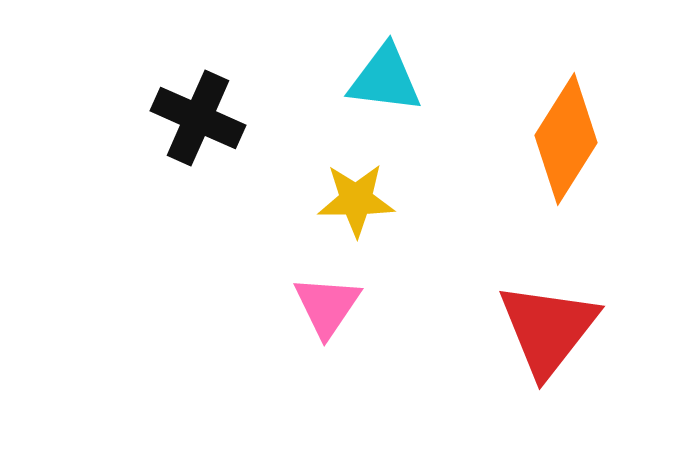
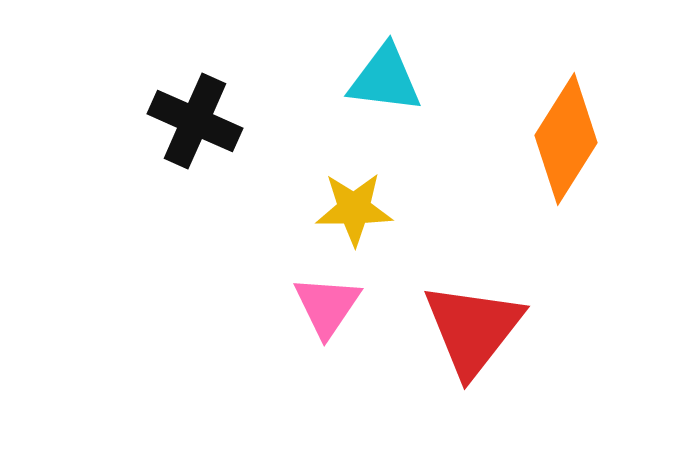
black cross: moved 3 px left, 3 px down
yellow star: moved 2 px left, 9 px down
red triangle: moved 75 px left
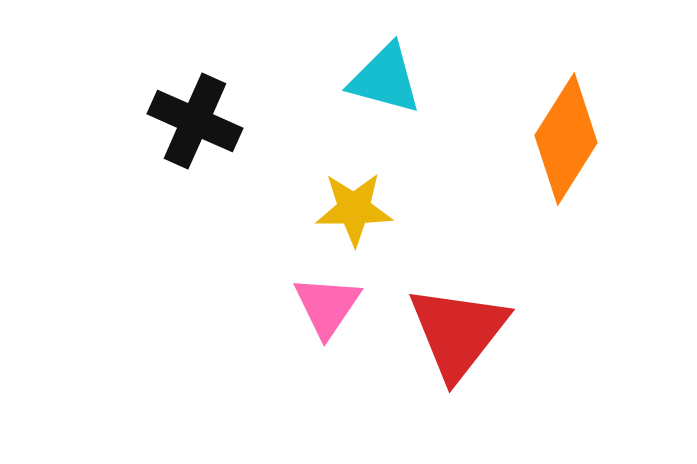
cyan triangle: rotated 8 degrees clockwise
red triangle: moved 15 px left, 3 px down
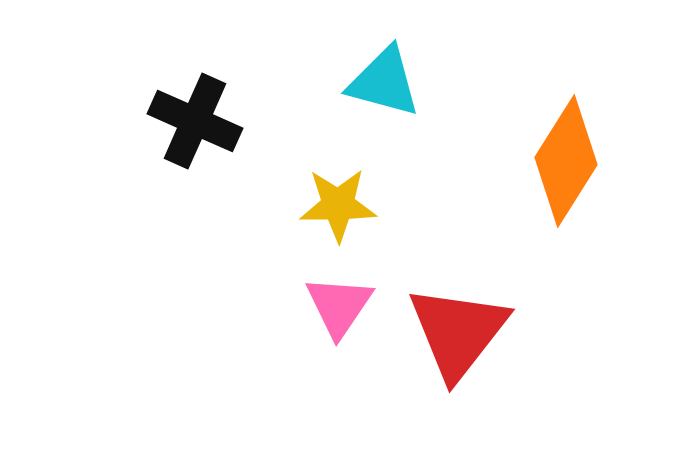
cyan triangle: moved 1 px left, 3 px down
orange diamond: moved 22 px down
yellow star: moved 16 px left, 4 px up
pink triangle: moved 12 px right
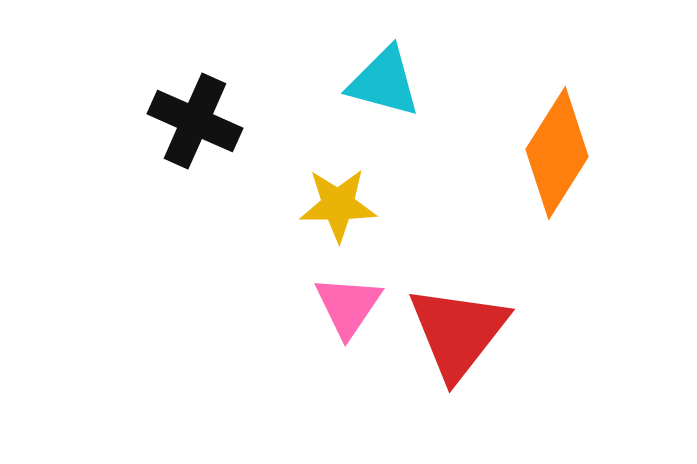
orange diamond: moved 9 px left, 8 px up
pink triangle: moved 9 px right
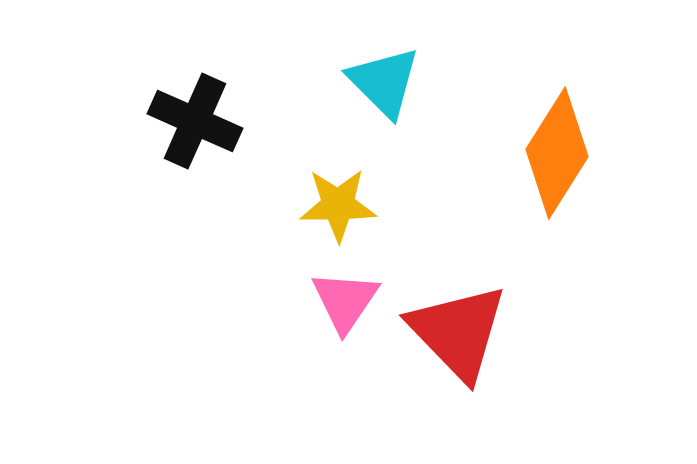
cyan triangle: rotated 30 degrees clockwise
pink triangle: moved 3 px left, 5 px up
red triangle: rotated 22 degrees counterclockwise
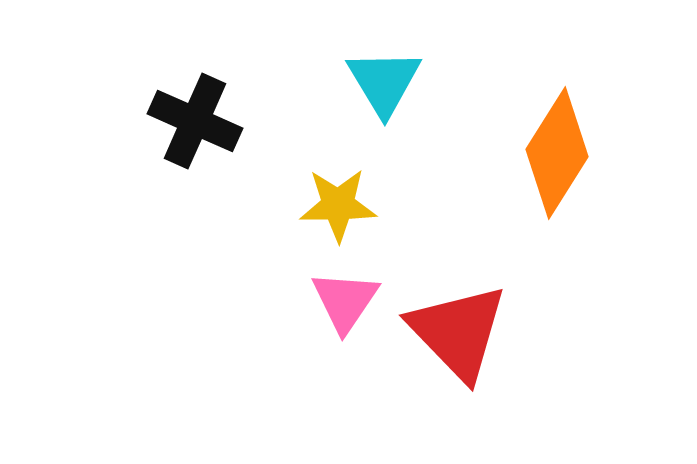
cyan triangle: rotated 14 degrees clockwise
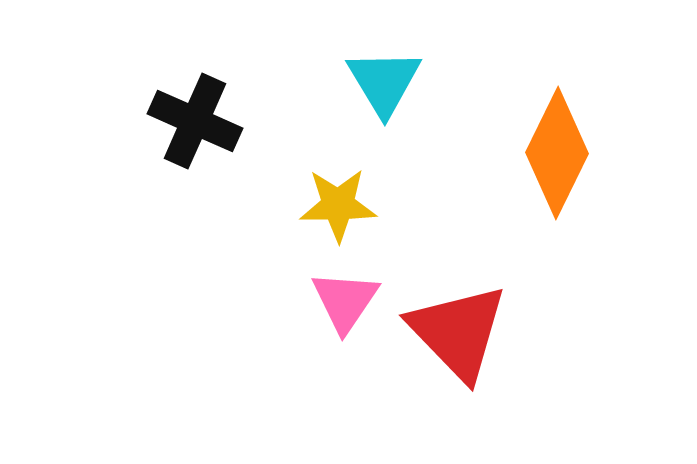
orange diamond: rotated 6 degrees counterclockwise
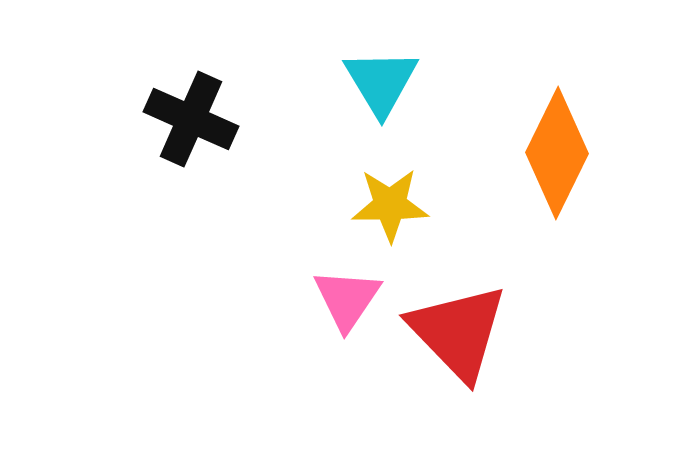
cyan triangle: moved 3 px left
black cross: moved 4 px left, 2 px up
yellow star: moved 52 px right
pink triangle: moved 2 px right, 2 px up
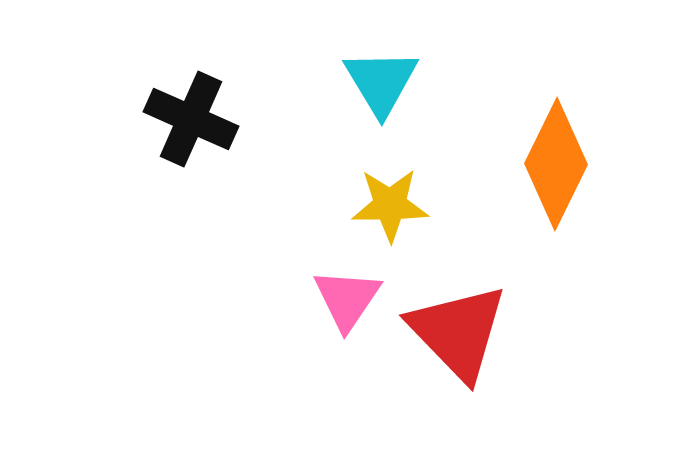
orange diamond: moved 1 px left, 11 px down
